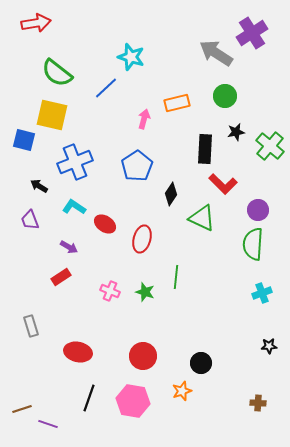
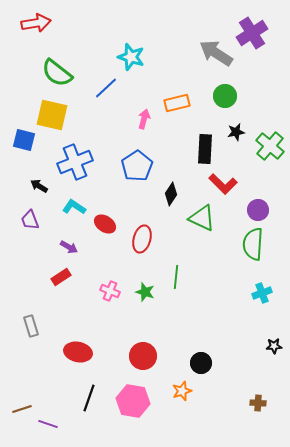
black star at (269, 346): moved 5 px right
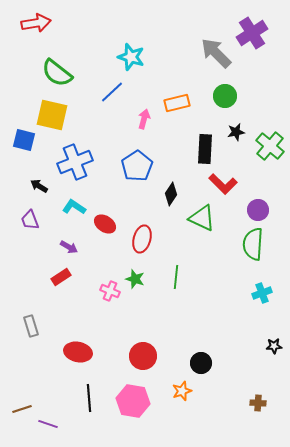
gray arrow at (216, 53): rotated 12 degrees clockwise
blue line at (106, 88): moved 6 px right, 4 px down
green star at (145, 292): moved 10 px left, 13 px up
black line at (89, 398): rotated 24 degrees counterclockwise
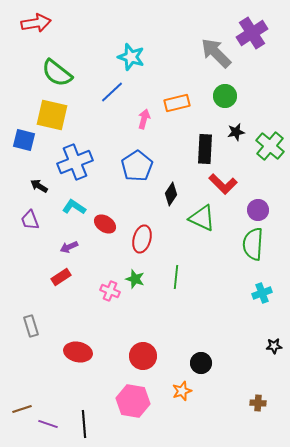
purple arrow at (69, 247): rotated 126 degrees clockwise
black line at (89, 398): moved 5 px left, 26 px down
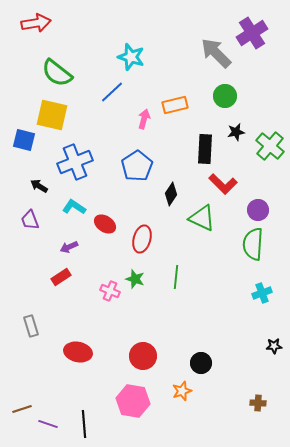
orange rectangle at (177, 103): moved 2 px left, 2 px down
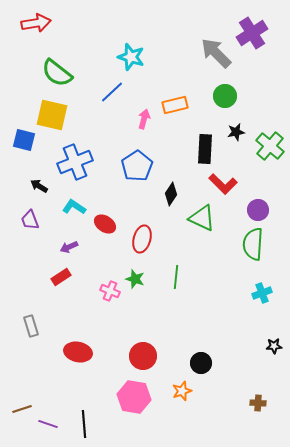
pink hexagon at (133, 401): moved 1 px right, 4 px up
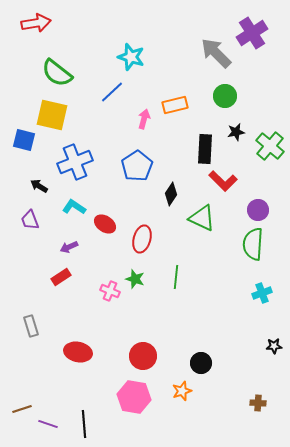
red L-shape at (223, 184): moved 3 px up
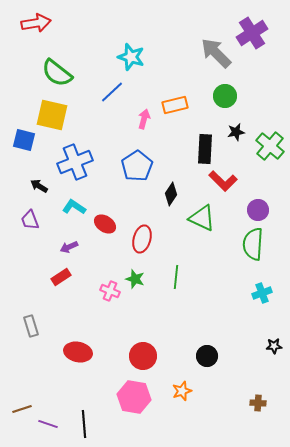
black circle at (201, 363): moved 6 px right, 7 px up
